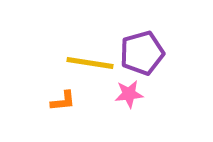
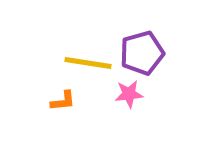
yellow line: moved 2 px left
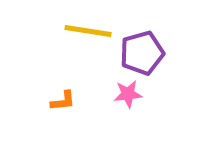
yellow line: moved 32 px up
pink star: moved 1 px left
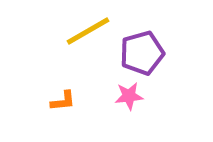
yellow line: rotated 39 degrees counterclockwise
pink star: moved 1 px right, 2 px down
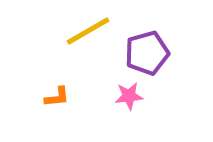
purple pentagon: moved 5 px right
orange L-shape: moved 6 px left, 4 px up
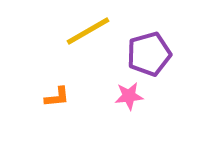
purple pentagon: moved 2 px right, 1 px down
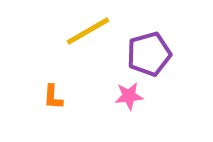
orange L-shape: moved 4 px left; rotated 100 degrees clockwise
